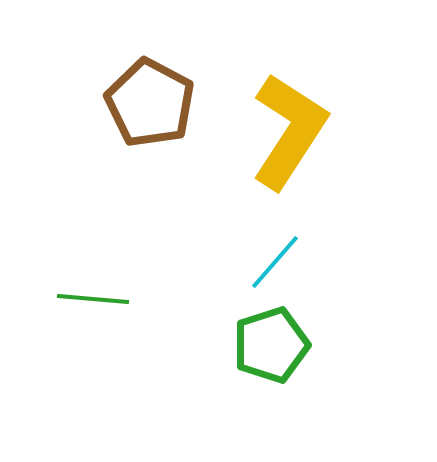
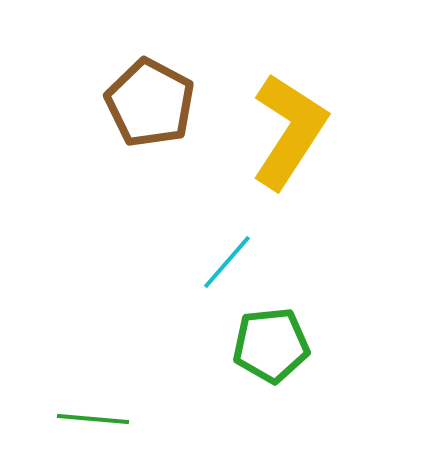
cyan line: moved 48 px left
green line: moved 120 px down
green pentagon: rotated 12 degrees clockwise
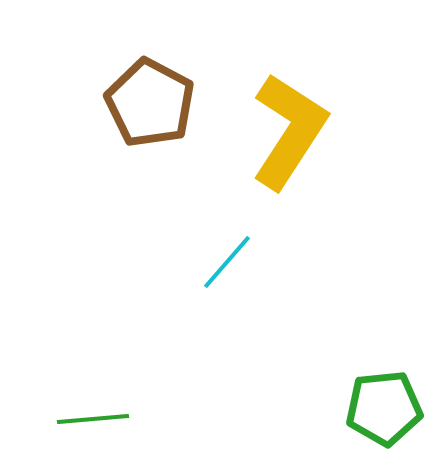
green pentagon: moved 113 px right, 63 px down
green line: rotated 10 degrees counterclockwise
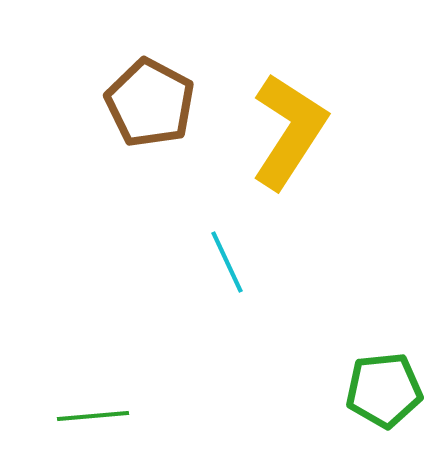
cyan line: rotated 66 degrees counterclockwise
green pentagon: moved 18 px up
green line: moved 3 px up
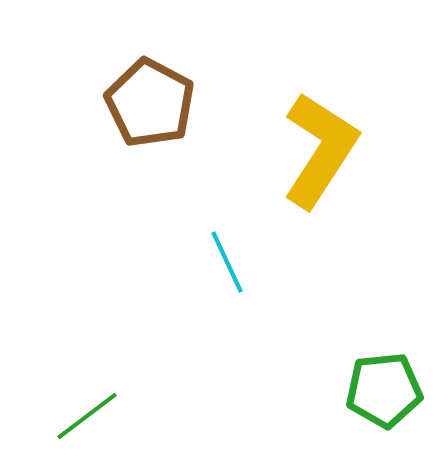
yellow L-shape: moved 31 px right, 19 px down
green line: moved 6 px left; rotated 32 degrees counterclockwise
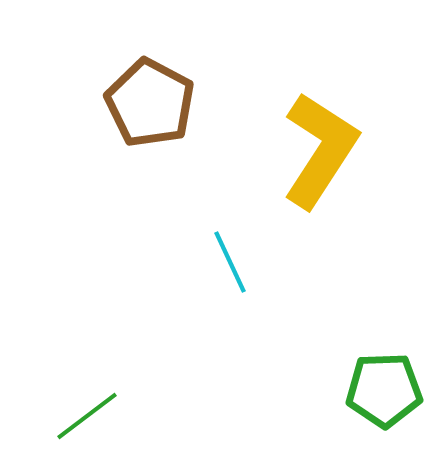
cyan line: moved 3 px right
green pentagon: rotated 4 degrees clockwise
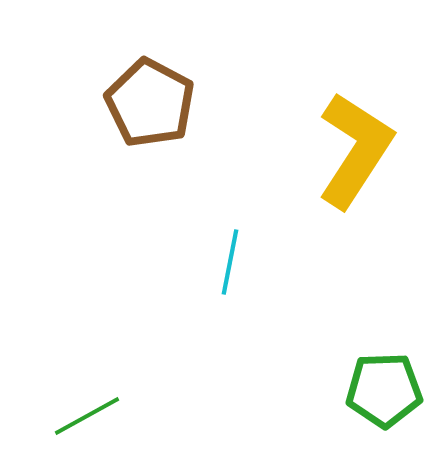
yellow L-shape: moved 35 px right
cyan line: rotated 36 degrees clockwise
green line: rotated 8 degrees clockwise
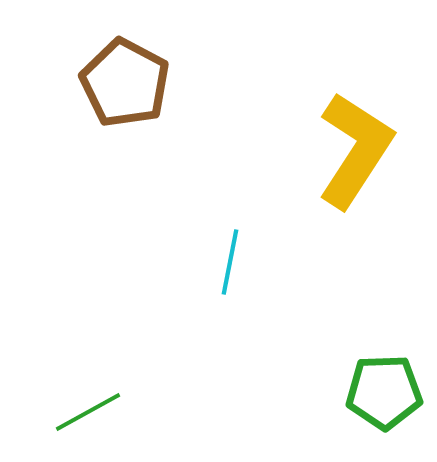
brown pentagon: moved 25 px left, 20 px up
green pentagon: moved 2 px down
green line: moved 1 px right, 4 px up
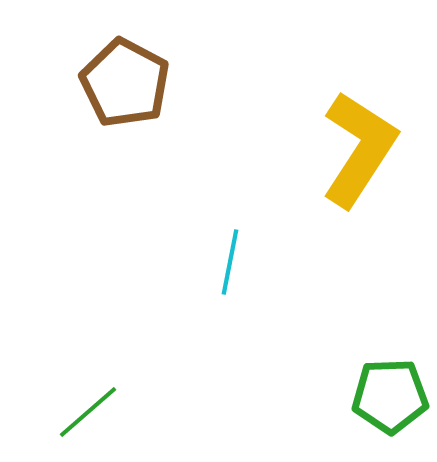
yellow L-shape: moved 4 px right, 1 px up
green pentagon: moved 6 px right, 4 px down
green line: rotated 12 degrees counterclockwise
